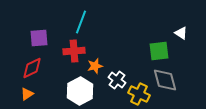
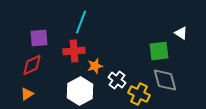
red diamond: moved 3 px up
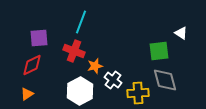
red cross: rotated 25 degrees clockwise
white cross: moved 4 px left
yellow cross: moved 1 px left, 1 px up; rotated 30 degrees counterclockwise
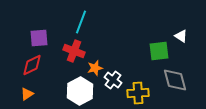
white triangle: moved 3 px down
orange star: moved 2 px down
gray diamond: moved 10 px right
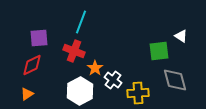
orange star: rotated 21 degrees counterclockwise
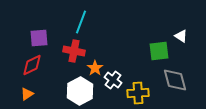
red cross: rotated 10 degrees counterclockwise
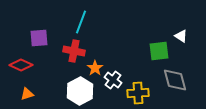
red diamond: moved 11 px left; rotated 50 degrees clockwise
orange triangle: rotated 16 degrees clockwise
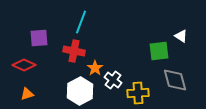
red diamond: moved 3 px right
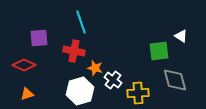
cyan line: rotated 40 degrees counterclockwise
orange star: rotated 21 degrees counterclockwise
white hexagon: rotated 12 degrees clockwise
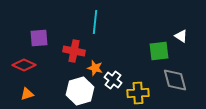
cyan line: moved 14 px right; rotated 25 degrees clockwise
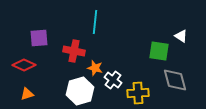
green square: rotated 15 degrees clockwise
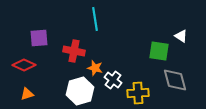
cyan line: moved 3 px up; rotated 15 degrees counterclockwise
